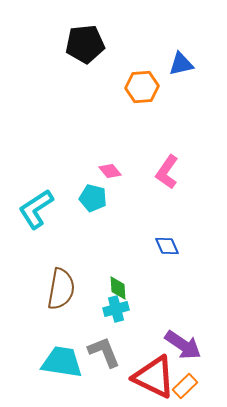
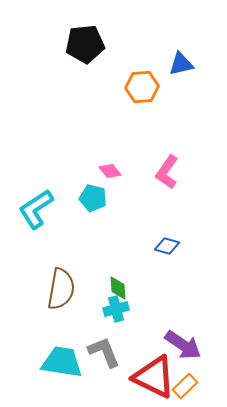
blue diamond: rotated 50 degrees counterclockwise
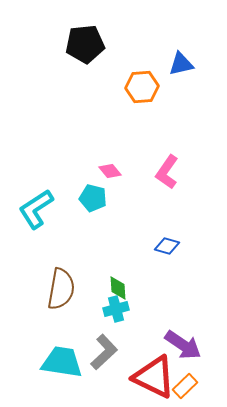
gray L-shape: rotated 69 degrees clockwise
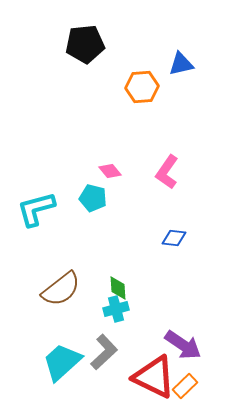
cyan L-shape: rotated 18 degrees clockwise
blue diamond: moved 7 px right, 8 px up; rotated 10 degrees counterclockwise
brown semicircle: rotated 42 degrees clockwise
cyan trapezoid: rotated 51 degrees counterclockwise
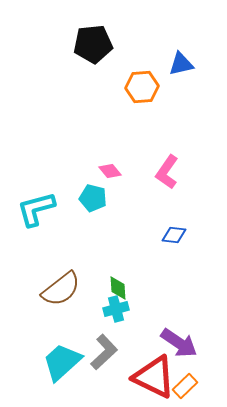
black pentagon: moved 8 px right
blue diamond: moved 3 px up
purple arrow: moved 4 px left, 2 px up
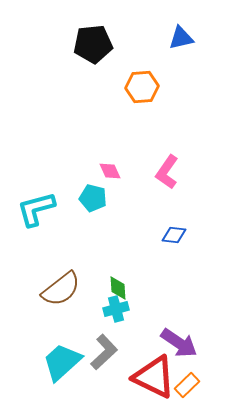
blue triangle: moved 26 px up
pink diamond: rotated 15 degrees clockwise
orange rectangle: moved 2 px right, 1 px up
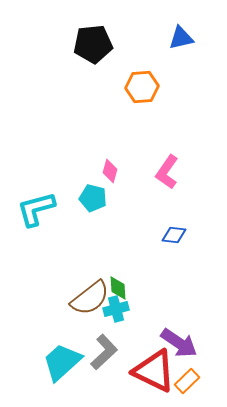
pink diamond: rotated 40 degrees clockwise
brown semicircle: moved 29 px right, 9 px down
red triangle: moved 6 px up
orange rectangle: moved 4 px up
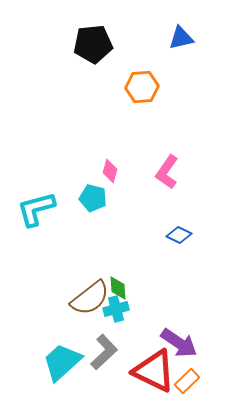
blue diamond: moved 5 px right; rotated 20 degrees clockwise
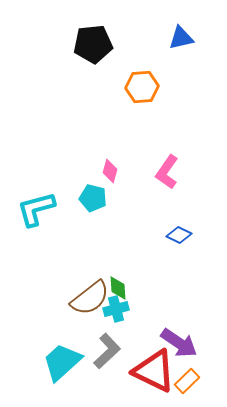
gray L-shape: moved 3 px right, 1 px up
